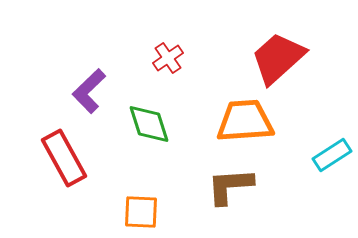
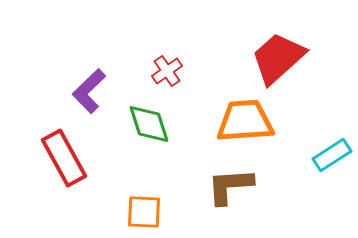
red cross: moved 1 px left, 13 px down
orange square: moved 3 px right
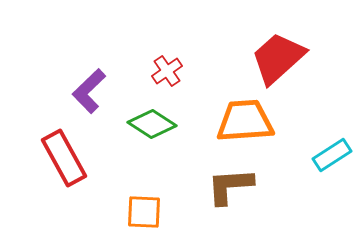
green diamond: moved 3 px right; rotated 39 degrees counterclockwise
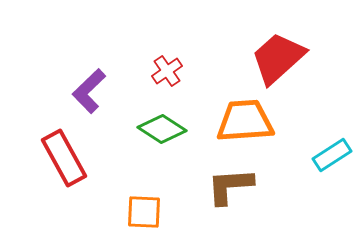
green diamond: moved 10 px right, 5 px down
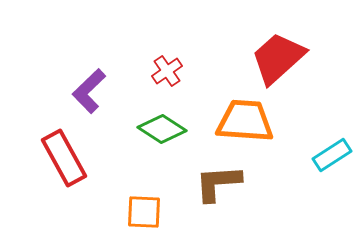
orange trapezoid: rotated 8 degrees clockwise
brown L-shape: moved 12 px left, 3 px up
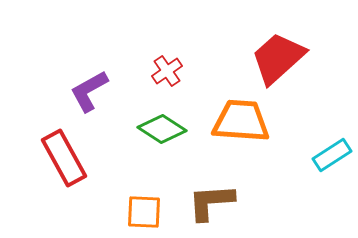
purple L-shape: rotated 15 degrees clockwise
orange trapezoid: moved 4 px left
brown L-shape: moved 7 px left, 19 px down
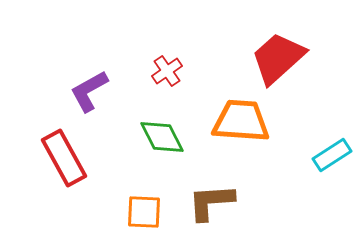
green diamond: moved 8 px down; rotated 30 degrees clockwise
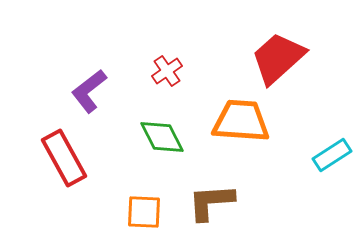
purple L-shape: rotated 9 degrees counterclockwise
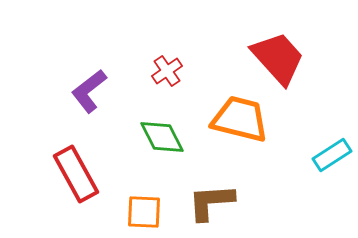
red trapezoid: rotated 90 degrees clockwise
orange trapezoid: moved 1 px left, 2 px up; rotated 10 degrees clockwise
red rectangle: moved 12 px right, 16 px down
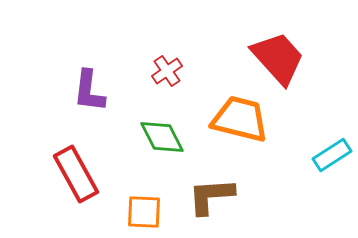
purple L-shape: rotated 45 degrees counterclockwise
brown L-shape: moved 6 px up
